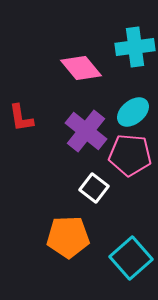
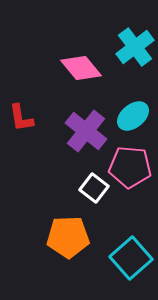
cyan cross: rotated 30 degrees counterclockwise
cyan ellipse: moved 4 px down
pink pentagon: moved 12 px down
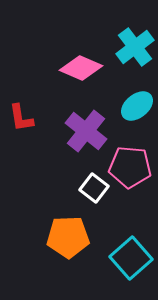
pink diamond: rotated 27 degrees counterclockwise
cyan ellipse: moved 4 px right, 10 px up
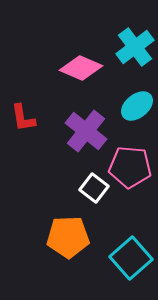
red L-shape: moved 2 px right
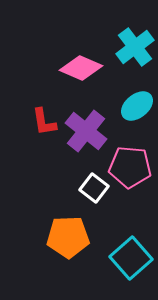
red L-shape: moved 21 px right, 4 px down
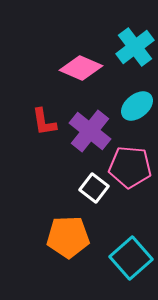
purple cross: moved 4 px right
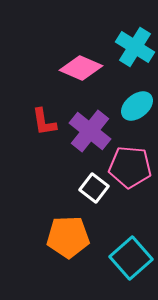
cyan cross: rotated 21 degrees counterclockwise
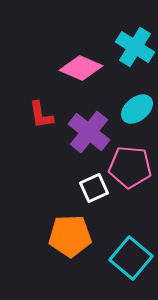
cyan ellipse: moved 3 px down
red L-shape: moved 3 px left, 7 px up
purple cross: moved 1 px left, 1 px down
white square: rotated 28 degrees clockwise
orange pentagon: moved 2 px right, 1 px up
cyan square: rotated 9 degrees counterclockwise
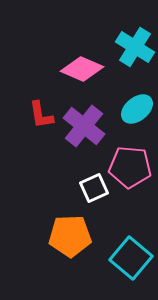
pink diamond: moved 1 px right, 1 px down
purple cross: moved 5 px left, 6 px up
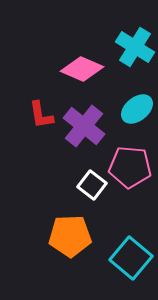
white square: moved 2 px left, 3 px up; rotated 28 degrees counterclockwise
